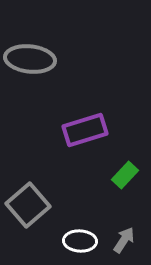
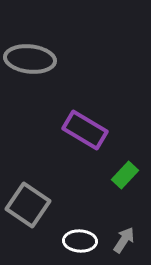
purple rectangle: rotated 48 degrees clockwise
gray square: rotated 15 degrees counterclockwise
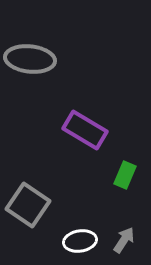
green rectangle: rotated 20 degrees counterclockwise
white ellipse: rotated 12 degrees counterclockwise
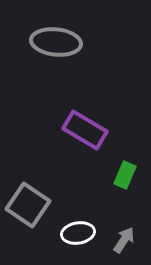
gray ellipse: moved 26 px right, 17 px up
white ellipse: moved 2 px left, 8 px up
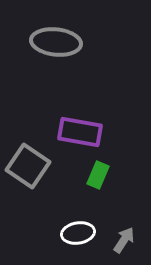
purple rectangle: moved 5 px left, 2 px down; rotated 21 degrees counterclockwise
green rectangle: moved 27 px left
gray square: moved 39 px up
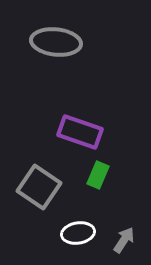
purple rectangle: rotated 9 degrees clockwise
gray square: moved 11 px right, 21 px down
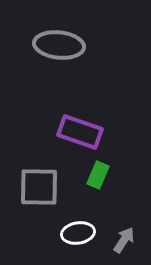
gray ellipse: moved 3 px right, 3 px down
gray square: rotated 33 degrees counterclockwise
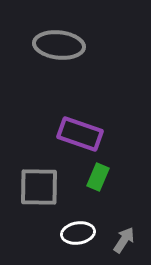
purple rectangle: moved 2 px down
green rectangle: moved 2 px down
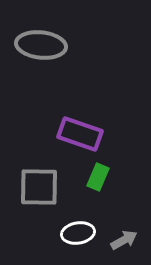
gray ellipse: moved 18 px left
gray arrow: rotated 28 degrees clockwise
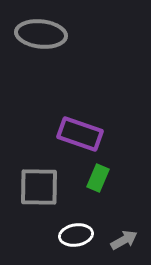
gray ellipse: moved 11 px up
green rectangle: moved 1 px down
white ellipse: moved 2 px left, 2 px down
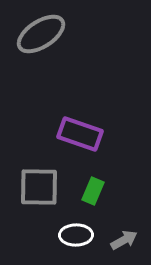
gray ellipse: rotated 39 degrees counterclockwise
green rectangle: moved 5 px left, 13 px down
white ellipse: rotated 8 degrees clockwise
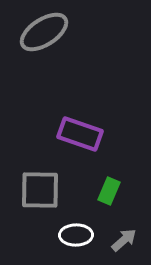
gray ellipse: moved 3 px right, 2 px up
gray square: moved 1 px right, 3 px down
green rectangle: moved 16 px right
gray arrow: rotated 12 degrees counterclockwise
